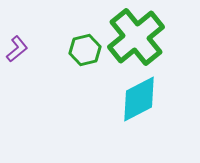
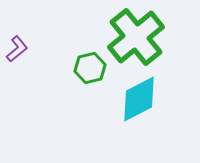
green hexagon: moved 5 px right, 18 px down
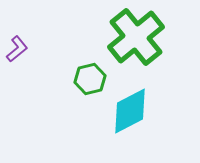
green hexagon: moved 11 px down
cyan diamond: moved 9 px left, 12 px down
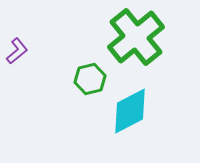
purple L-shape: moved 2 px down
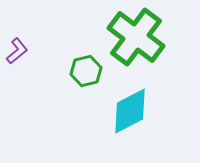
green cross: rotated 14 degrees counterclockwise
green hexagon: moved 4 px left, 8 px up
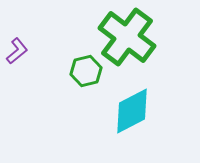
green cross: moved 9 px left
cyan diamond: moved 2 px right
